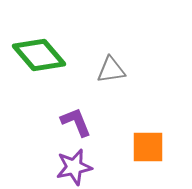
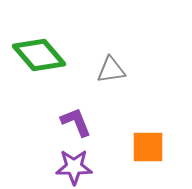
purple star: rotated 12 degrees clockwise
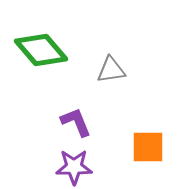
green diamond: moved 2 px right, 5 px up
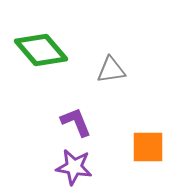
purple star: rotated 9 degrees clockwise
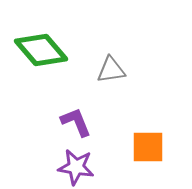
purple star: moved 2 px right
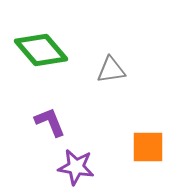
purple L-shape: moved 26 px left
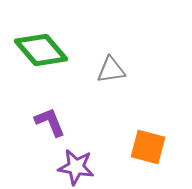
orange square: rotated 15 degrees clockwise
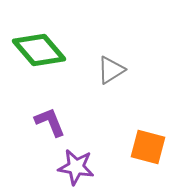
green diamond: moved 2 px left
gray triangle: rotated 24 degrees counterclockwise
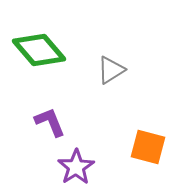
purple star: rotated 30 degrees clockwise
